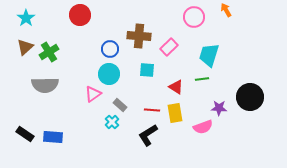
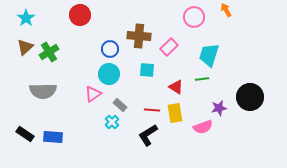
gray semicircle: moved 2 px left, 6 px down
purple star: rotated 14 degrees counterclockwise
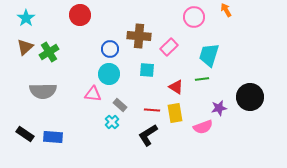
pink triangle: rotated 42 degrees clockwise
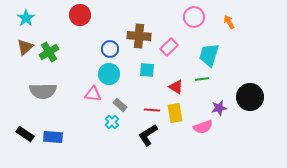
orange arrow: moved 3 px right, 12 px down
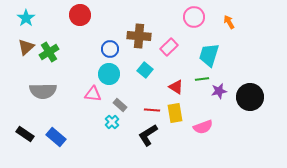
brown triangle: moved 1 px right
cyan square: moved 2 px left; rotated 35 degrees clockwise
purple star: moved 17 px up
blue rectangle: moved 3 px right; rotated 36 degrees clockwise
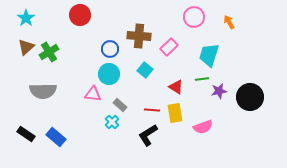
black rectangle: moved 1 px right
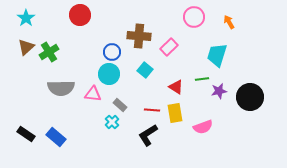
blue circle: moved 2 px right, 3 px down
cyan trapezoid: moved 8 px right
gray semicircle: moved 18 px right, 3 px up
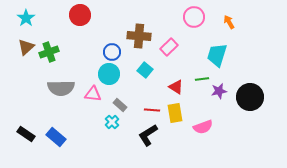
green cross: rotated 12 degrees clockwise
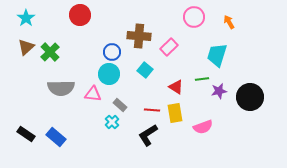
green cross: moved 1 px right; rotated 24 degrees counterclockwise
